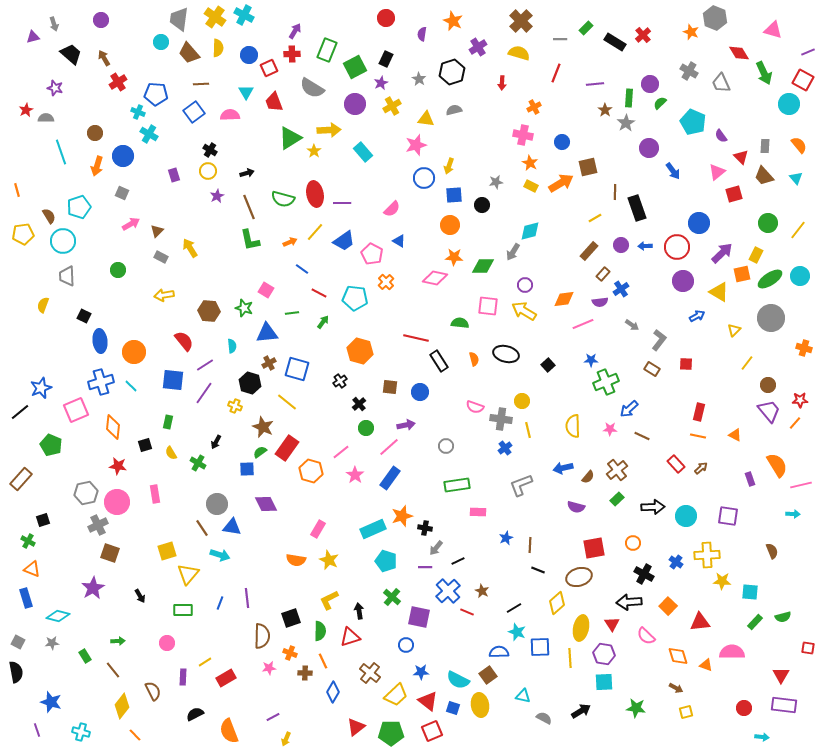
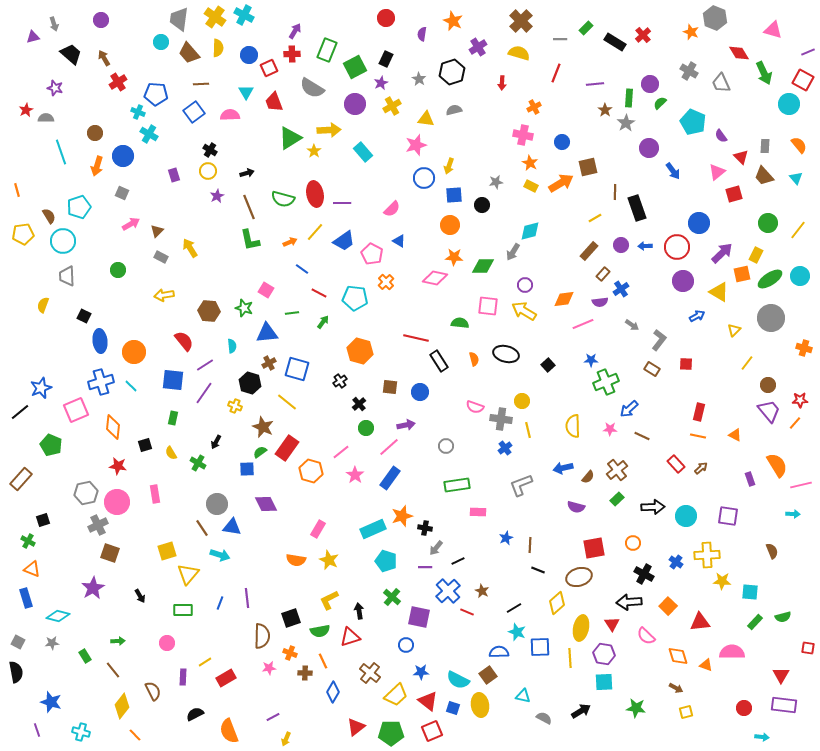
green rectangle at (168, 422): moved 5 px right, 4 px up
green semicircle at (320, 631): rotated 78 degrees clockwise
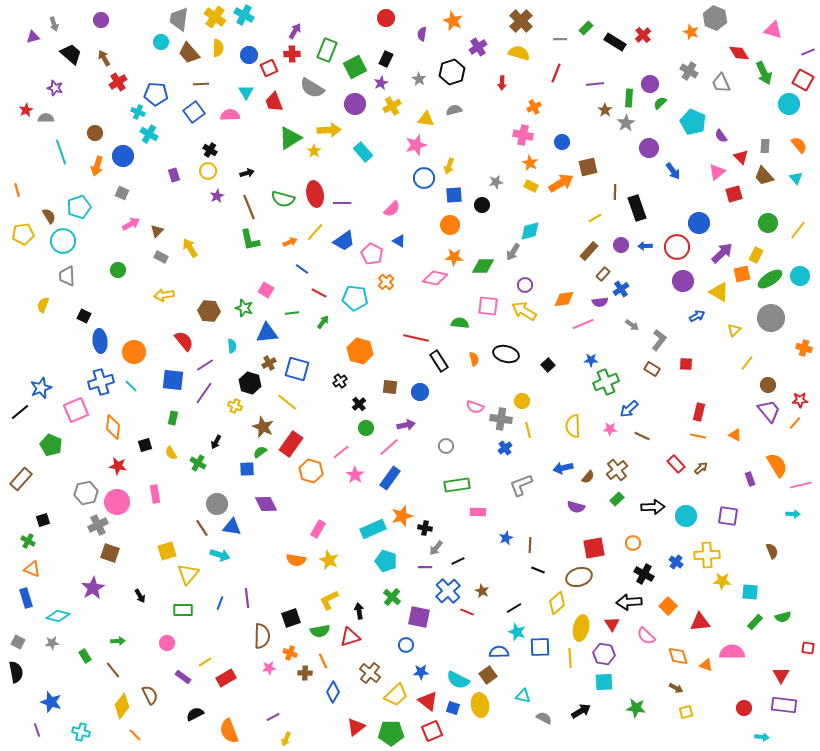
red rectangle at (287, 448): moved 4 px right, 4 px up
purple rectangle at (183, 677): rotated 56 degrees counterclockwise
brown semicircle at (153, 691): moved 3 px left, 4 px down
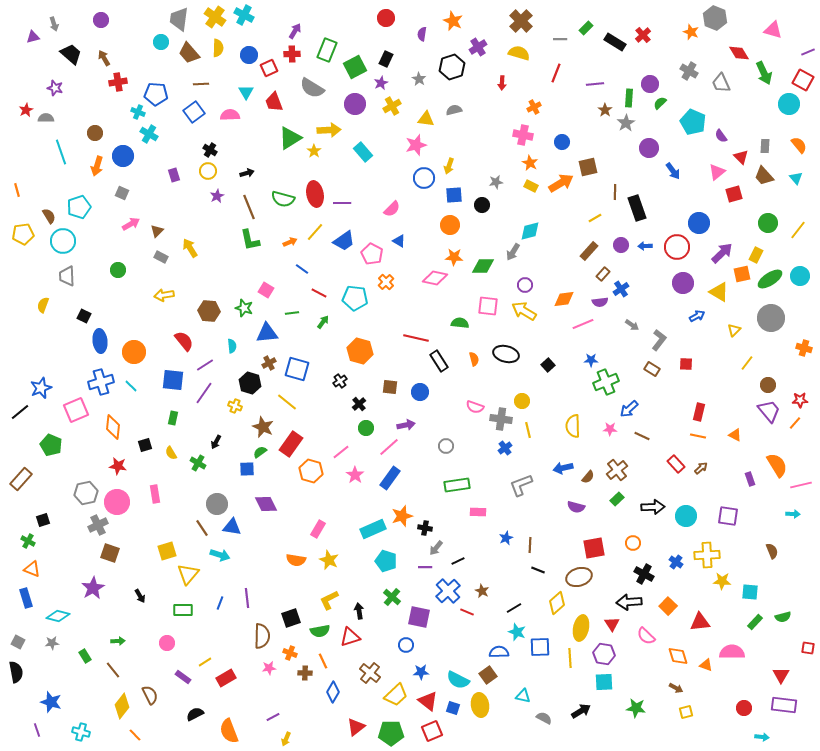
black hexagon at (452, 72): moved 5 px up
red cross at (118, 82): rotated 24 degrees clockwise
purple circle at (683, 281): moved 2 px down
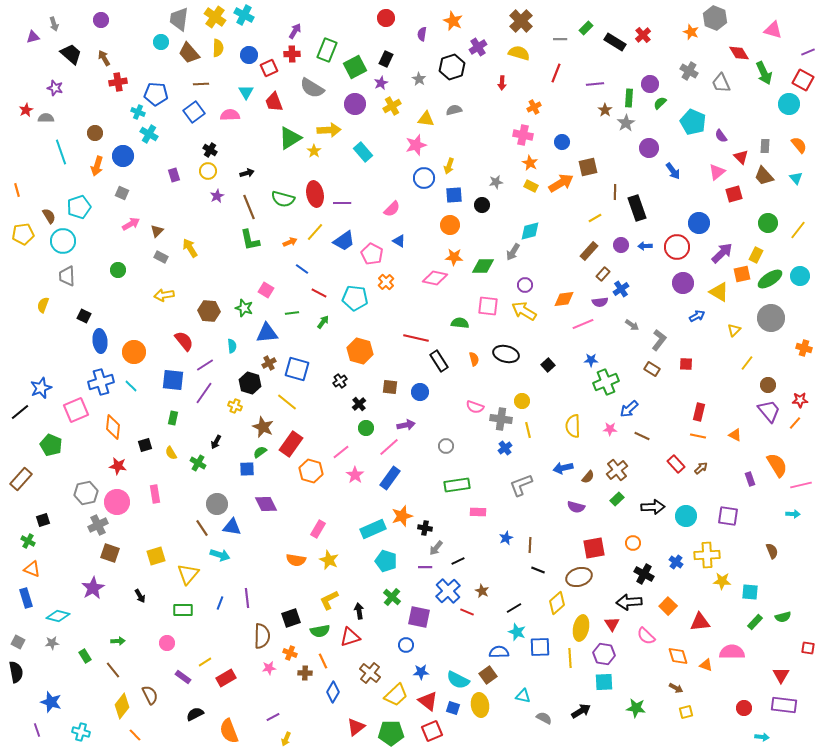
yellow square at (167, 551): moved 11 px left, 5 px down
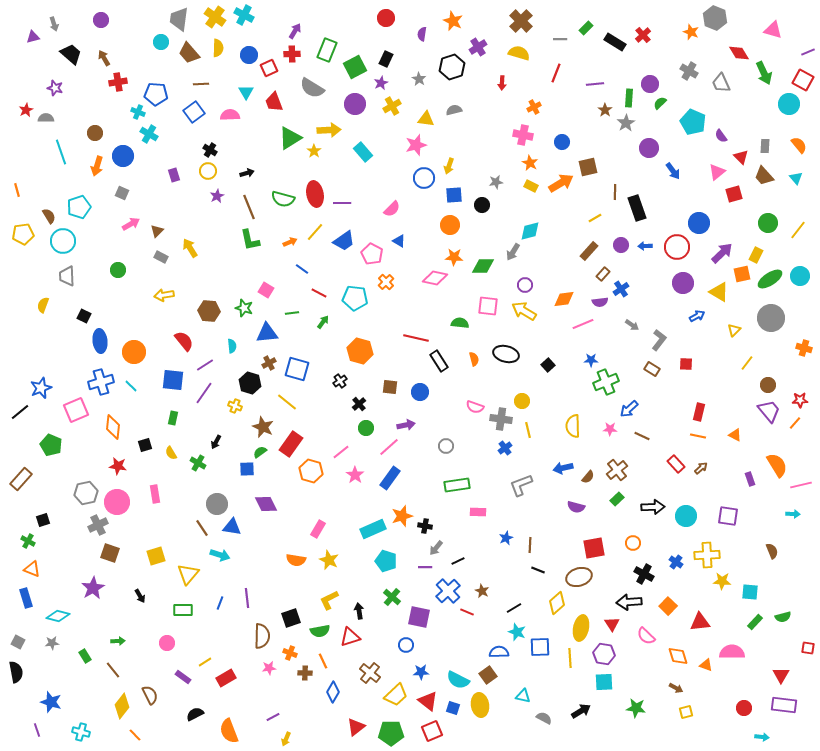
black cross at (425, 528): moved 2 px up
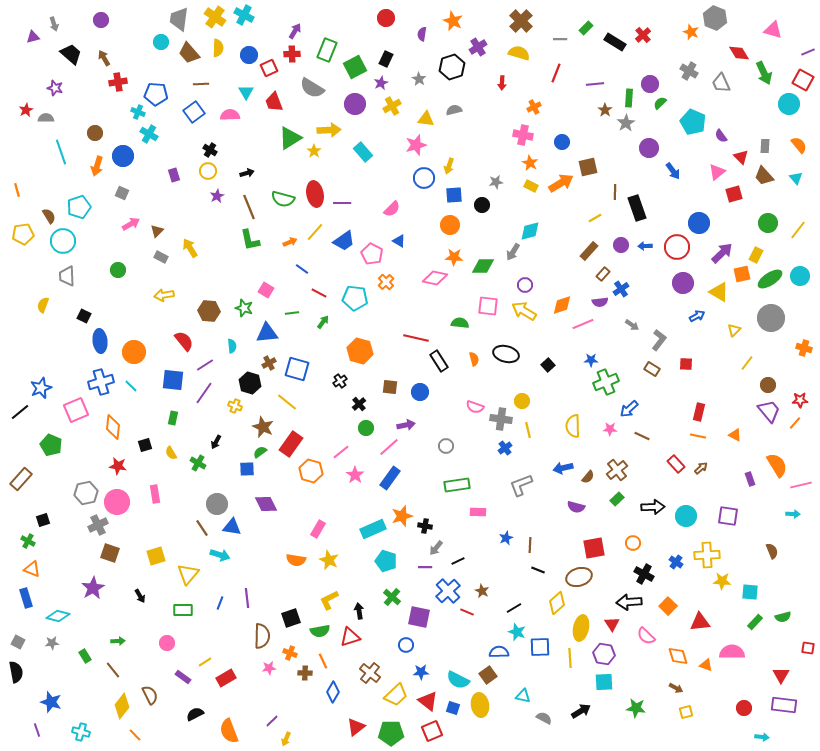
orange diamond at (564, 299): moved 2 px left, 6 px down; rotated 10 degrees counterclockwise
purple line at (273, 717): moved 1 px left, 4 px down; rotated 16 degrees counterclockwise
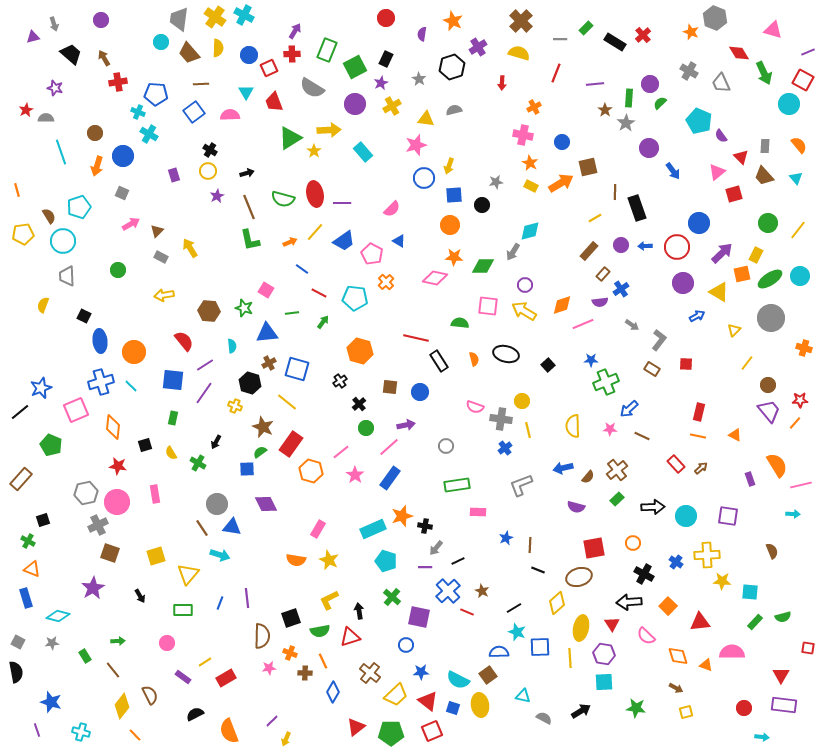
cyan pentagon at (693, 122): moved 6 px right, 1 px up
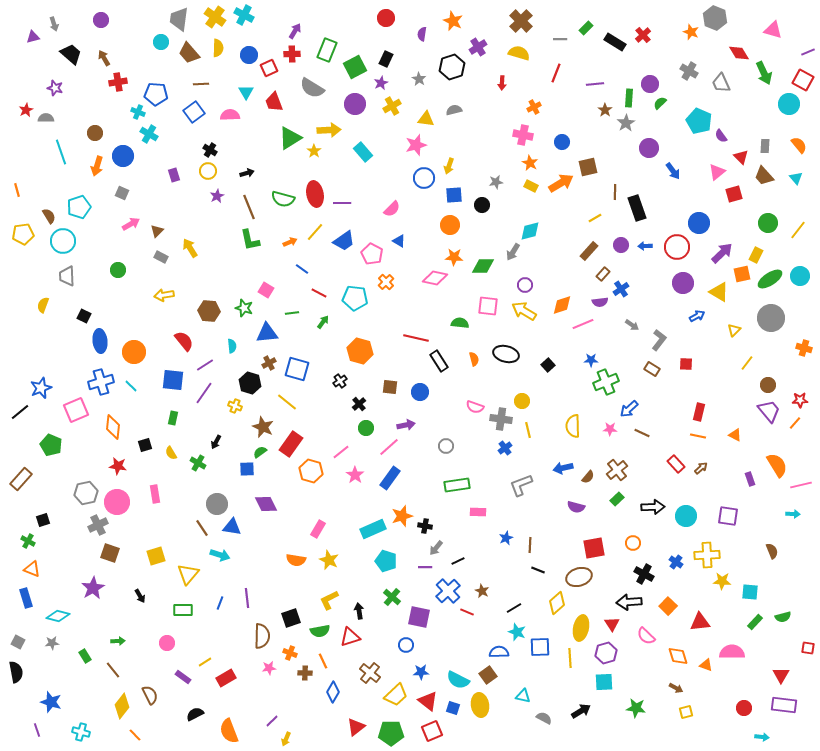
brown line at (642, 436): moved 3 px up
purple hexagon at (604, 654): moved 2 px right, 1 px up; rotated 25 degrees counterclockwise
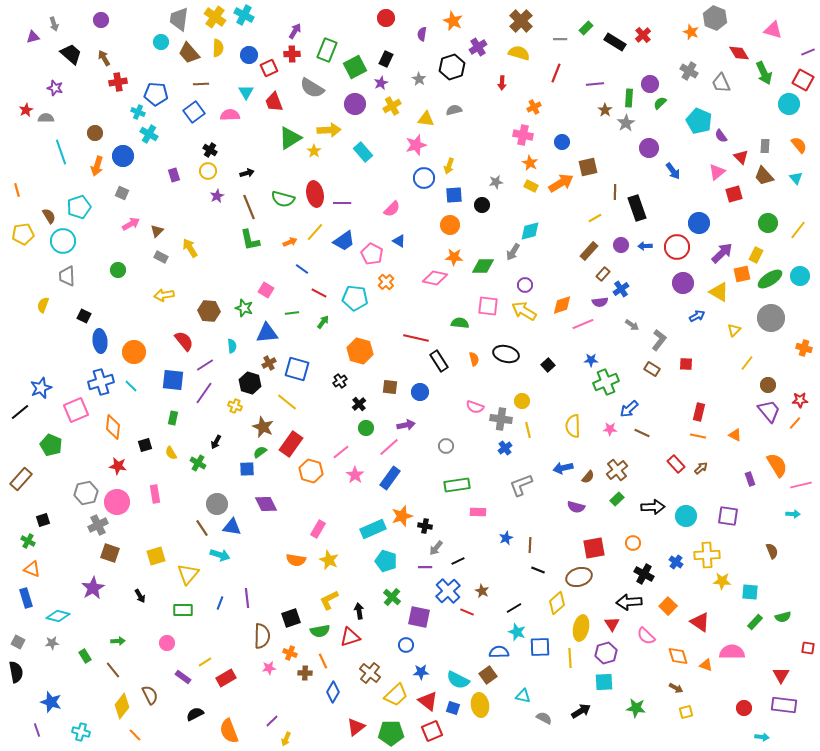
red triangle at (700, 622): rotated 40 degrees clockwise
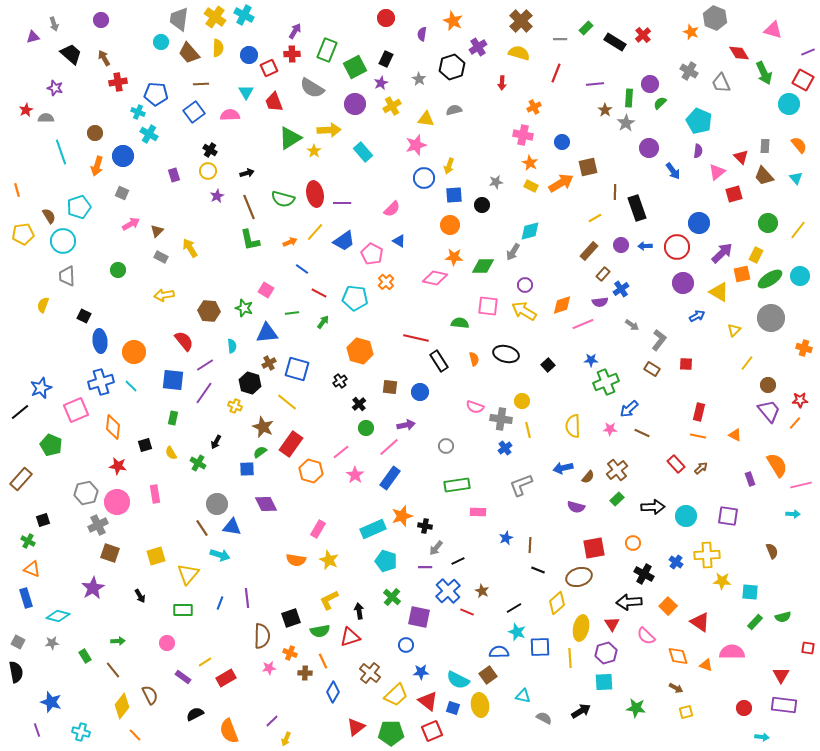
purple semicircle at (721, 136): moved 23 px left, 15 px down; rotated 136 degrees counterclockwise
